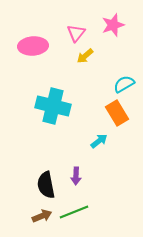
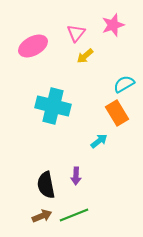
pink ellipse: rotated 24 degrees counterclockwise
green line: moved 3 px down
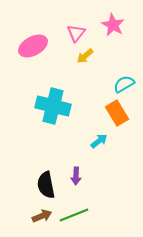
pink star: rotated 25 degrees counterclockwise
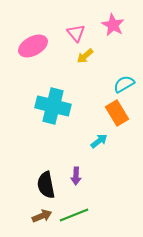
pink triangle: rotated 18 degrees counterclockwise
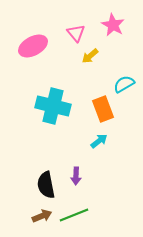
yellow arrow: moved 5 px right
orange rectangle: moved 14 px left, 4 px up; rotated 10 degrees clockwise
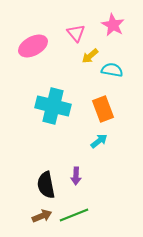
cyan semicircle: moved 12 px left, 14 px up; rotated 40 degrees clockwise
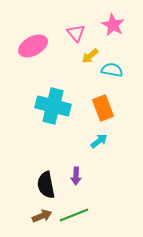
orange rectangle: moved 1 px up
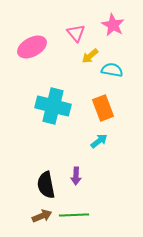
pink ellipse: moved 1 px left, 1 px down
green line: rotated 20 degrees clockwise
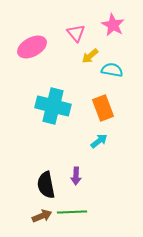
green line: moved 2 px left, 3 px up
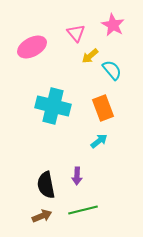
cyan semicircle: rotated 40 degrees clockwise
purple arrow: moved 1 px right
green line: moved 11 px right, 2 px up; rotated 12 degrees counterclockwise
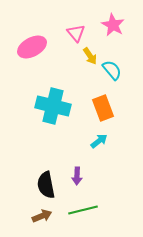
yellow arrow: rotated 84 degrees counterclockwise
